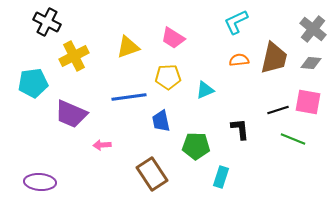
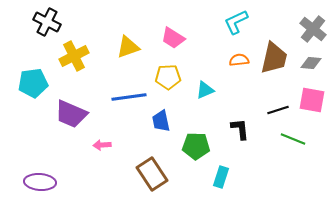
pink square: moved 4 px right, 2 px up
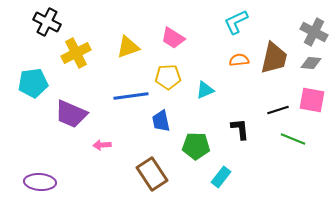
gray cross: moved 1 px right, 3 px down; rotated 12 degrees counterclockwise
yellow cross: moved 2 px right, 3 px up
blue line: moved 2 px right, 1 px up
cyan rectangle: rotated 20 degrees clockwise
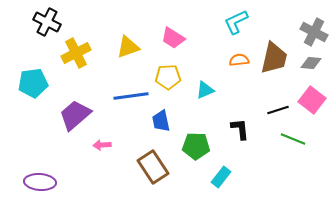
pink square: rotated 28 degrees clockwise
purple trapezoid: moved 4 px right, 1 px down; rotated 116 degrees clockwise
brown rectangle: moved 1 px right, 7 px up
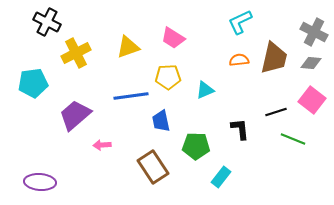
cyan L-shape: moved 4 px right
black line: moved 2 px left, 2 px down
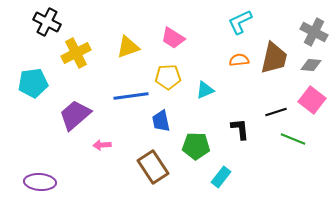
gray diamond: moved 2 px down
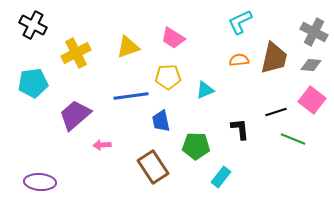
black cross: moved 14 px left, 3 px down
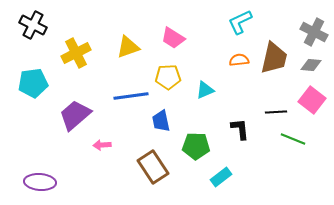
black line: rotated 15 degrees clockwise
cyan rectangle: rotated 15 degrees clockwise
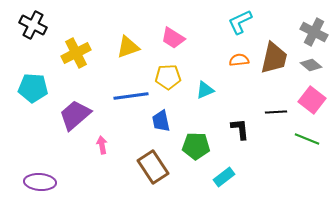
gray diamond: rotated 35 degrees clockwise
cyan pentagon: moved 5 px down; rotated 12 degrees clockwise
green line: moved 14 px right
pink arrow: rotated 84 degrees clockwise
cyan rectangle: moved 3 px right
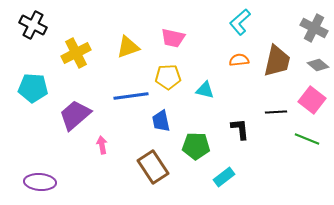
cyan L-shape: rotated 16 degrees counterclockwise
gray cross: moved 4 px up
pink trapezoid: rotated 20 degrees counterclockwise
brown trapezoid: moved 3 px right, 3 px down
gray diamond: moved 7 px right
cyan triangle: rotated 36 degrees clockwise
